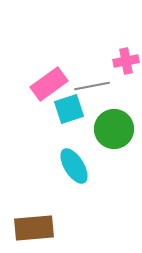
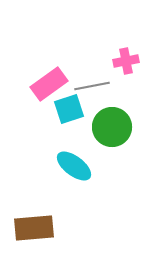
green circle: moved 2 px left, 2 px up
cyan ellipse: rotated 21 degrees counterclockwise
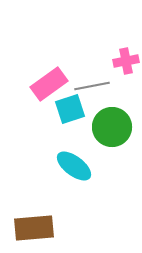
cyan square: moved 1 px right
